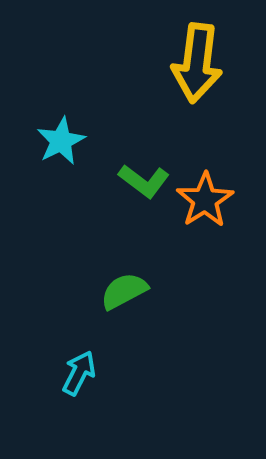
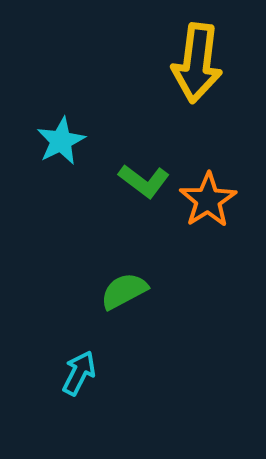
orange star: moved 3 px right
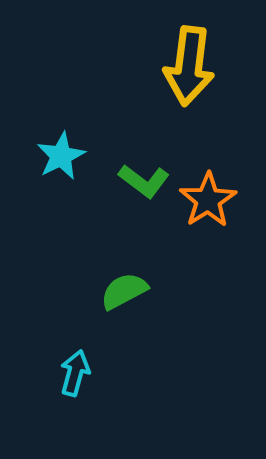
yellow arrow: moved 8 px left, 3 px down
cyan star: moved 15 px down
cyan arrow: moved 4 px left; rotated 12 degrees counterclockwise
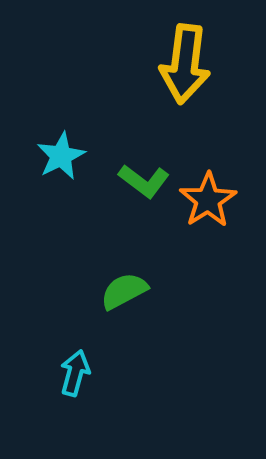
yellow arrow: moved 4 px left, 2 px up
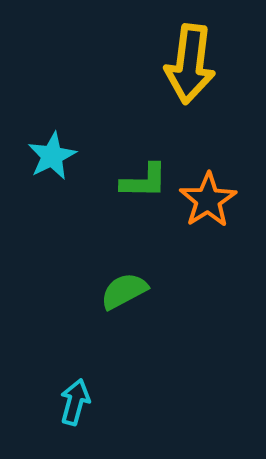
yellow arrow: moved 5 px right
cyan star: moved 9 px left
green L-shape: rotated 36 degrees counterclockwise
cyan arrow: moved 29 px down
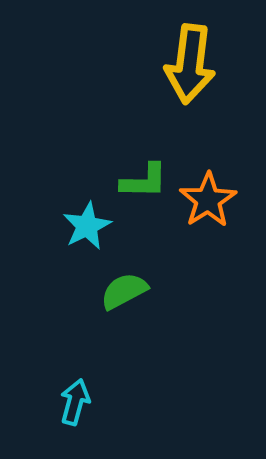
cyan star: moved 35 px right, 70 px down
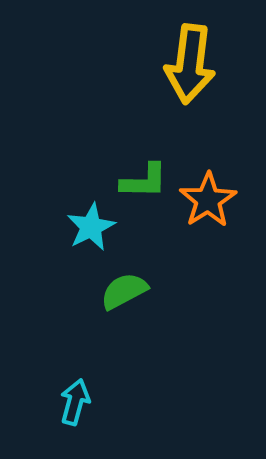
cyan star: moved 4 px right, 1 px down
